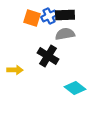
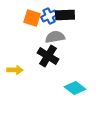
gray semicircle: moved 10 px left, 3 px down
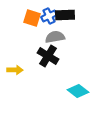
cyan diamond: moved 3 px right, 3 px down
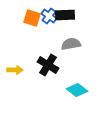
blue cross: rotated 28 degrees counterclockwise
gray semicircle: moved 16 px right, 7 px down
black cross: moved 9 px down
cyan diamond: moved 1 px left, 1 px up
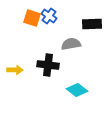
black rectangle: moved 27 px right, 9 px down
black cross: rotated 25 degrees counterclockwise
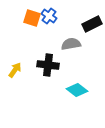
black rectangle: rotated 24 degrees counterclockwise
yellow arrow: rotated 56 degrees counterclockwise
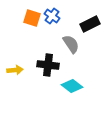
blue cross: moved 3 px right
black rectangle: moved 2 px left
gray semicircle: rotated 66 degrees clockwise
yellow arrow: rotated 49 degrees clockwise
cyan diamond: moved 5 px left, 4 px up
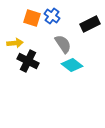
gray semicircle: moved 8 px left
black cross: moved 20 px left, 4 px up; rotated 20 degrees clockwise
yellow arrow: moved 27 px up
cyan diamond: moved 21 px up
